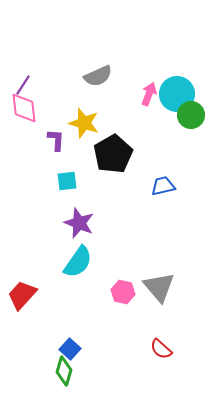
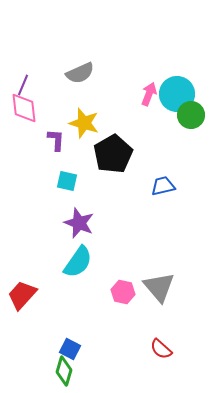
gray semicircle: moved 18 px left, 3 px up
purple line: rotated 10 degrees counterclockwise
cyan square: rotated 20 degrees clockwise
blue square: rotated 15 degrees counterclockwise
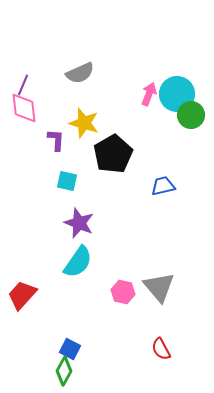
red semicircle: rotated 20 degrees clockwise
green diamond: rotated 12 degrees clockwise
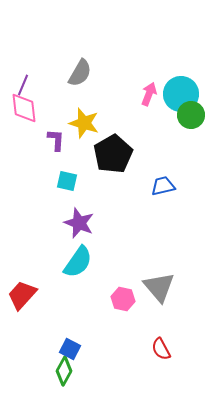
gray semicircle: rotated 36 degrees counterclockwise
cyan circle: moved 4 px right
pink hexagon: moved 7 px down
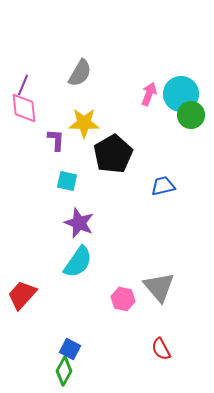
yellow star: rotated 16 degrees counterclockwise
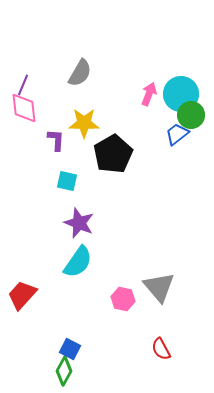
blue trapezoid: moved 14 px right, 52 px up; rotated 25 degrees counterclockwise
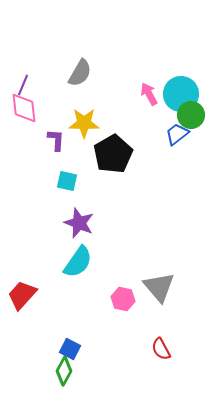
pink arrow: rotated 50 degrees counterclockwise
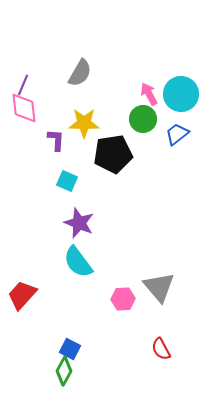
green circle: moved 48 px left, 4 px down
black pentagon: rotated 21 degrees clockwise
cyan square: rotated 10 degrees clockwise
cyan semicircle: rotated 108 degrees clockwise
pink hexagon: rotated 15 degrees counterclockwise
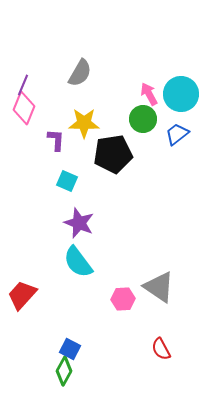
pink diamond: rotated 28 degrees clockwise
gray triangle: rotated 16 degrees counterclockwise
